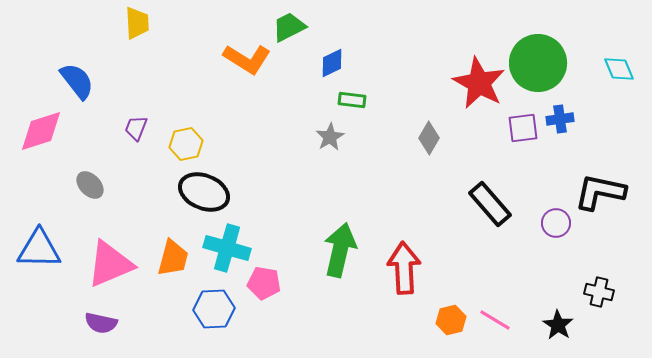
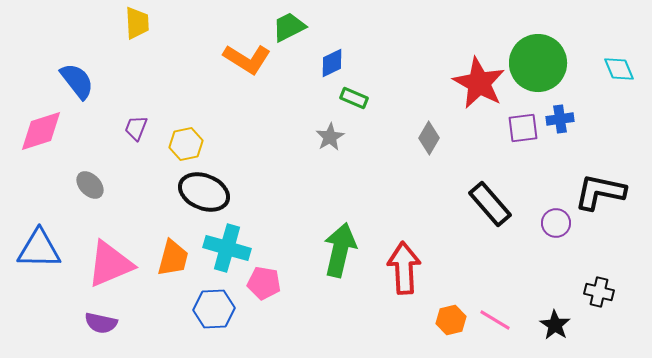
green rectangle: moved 2 px right, 2 px up; rotated 16 degrees clockwise
black star: moved 3 px left
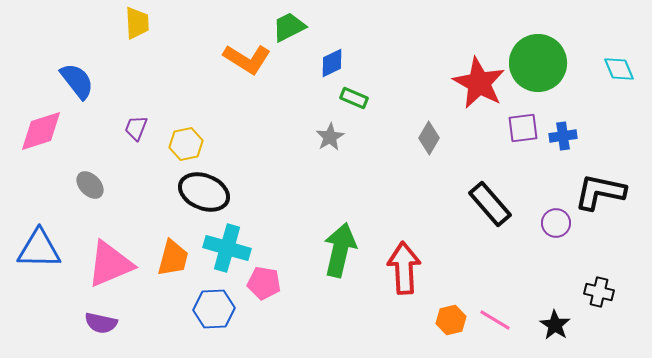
blue cross: moved 3 px right, 17 px down
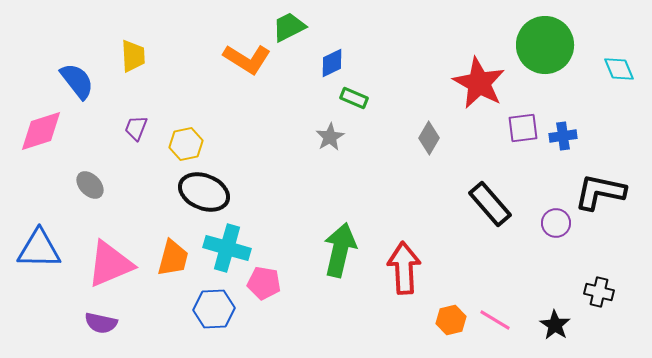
yellow trapezoid: moved 4 px left, 33 px down
green circle: moved 7 px right, 18 px up
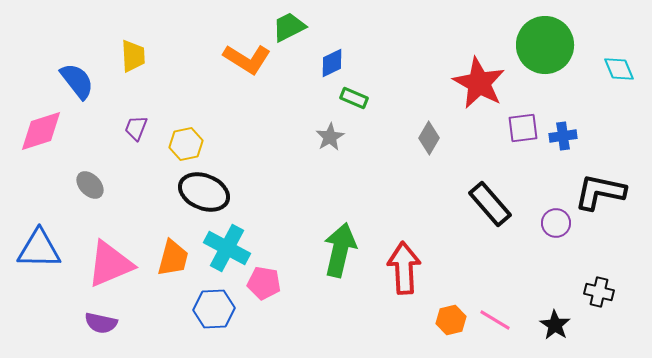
cyan cross: rotated 12 degrees clockwise
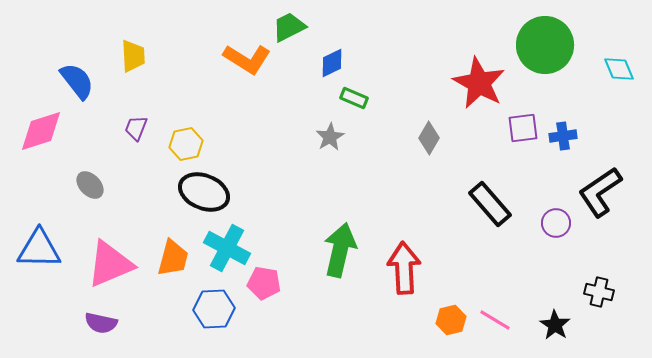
black L-shape: rotated 46 degrees counterclockwise
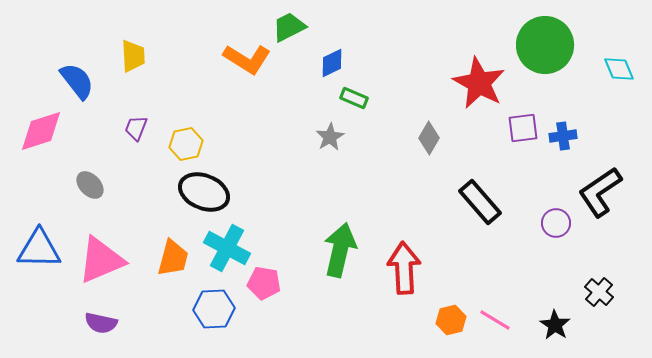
black rectangle: moved 10 px left, 2 px up
pink triangle: moved 9 px left, 4 px up
black cross: rotated 28 degrees clockwise
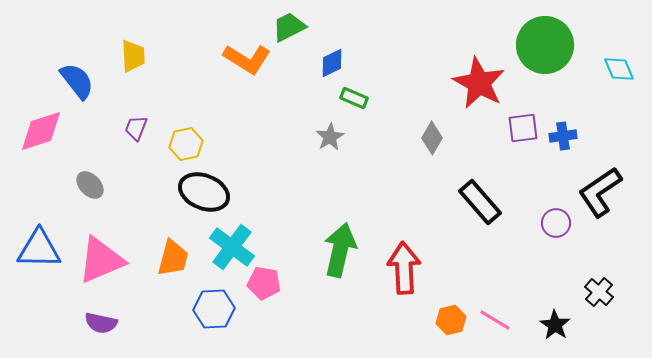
gray diamond: moved 3 px right
cyan cross: moved 5 px right, 1 px up; rotated 9 degrees clockwise
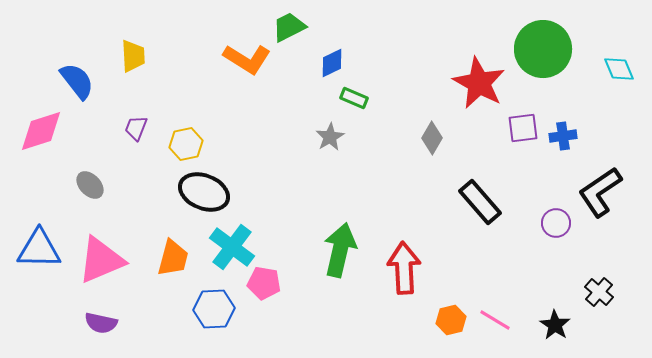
green circle: moved 2 px left, 4 px down
